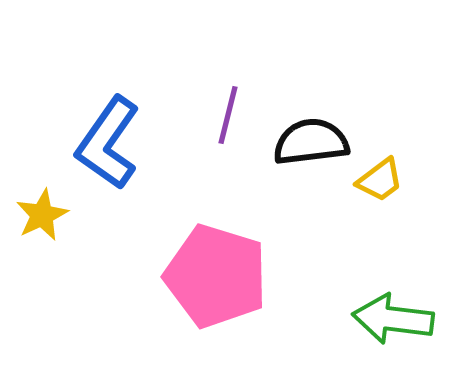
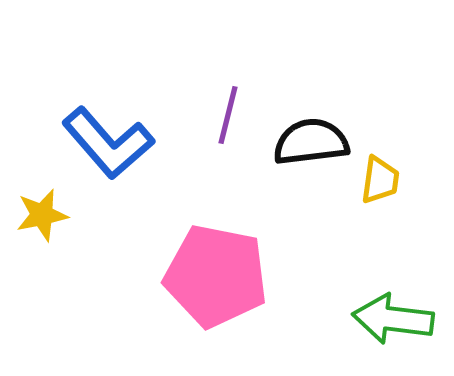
blue L-shape: rotated 76 degrees counterclockwise
yellow trapezoid: rotated 45 degrees counterclockwise
yellow star: rotated 14 degrees clockwise
pink pentagon: rotated 6 degrees counterclockwise
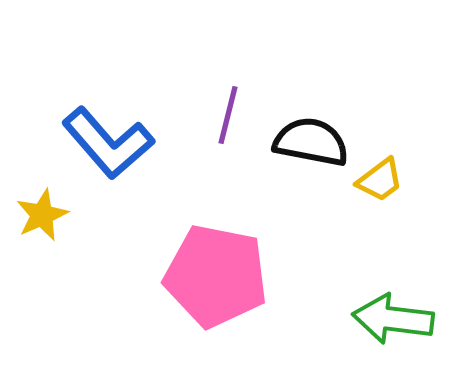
black semicircle: rotated 18 degrees clockwise
yellow trapezoid: rotated 45 degrees clockwise
yellow star: rotated 12 degrees counterclockwise
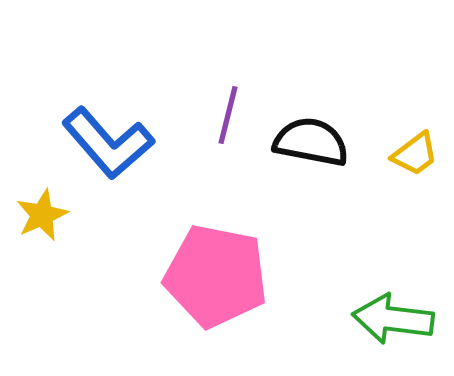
yellow trapezoid: moved 35 px right, 26 px up
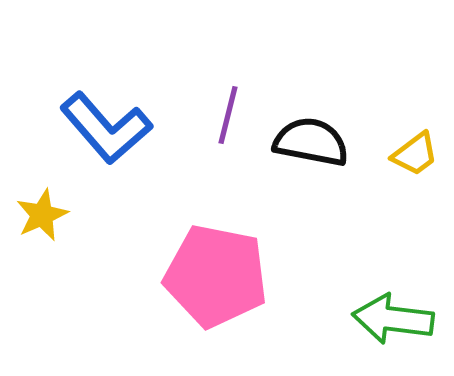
blue L-shape: moved 2 px left, 15 px up
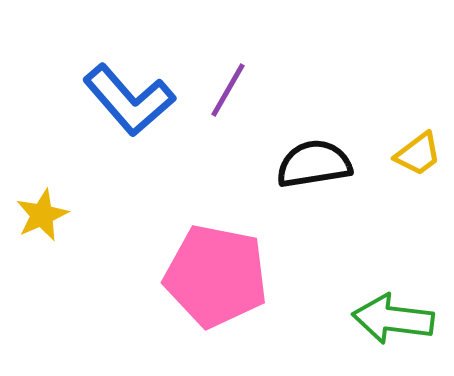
purple line: moved 25 px up; rotated 16 degrees clockwise
blue L-shape: moved 23 px right, 28 px up
black semicircle: moved 3 px right, 22 px down; rotated 20 degrees counterclockwise
yellow trapezoid: moved 3 px right
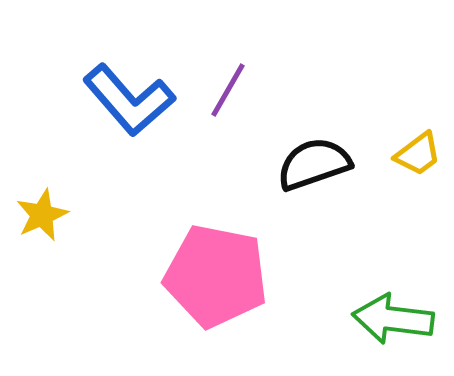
black semicircle: rotated 10 degrees counterclockwise
